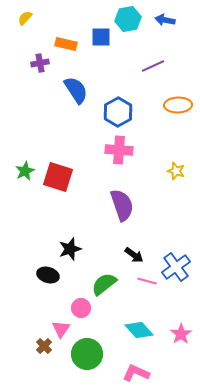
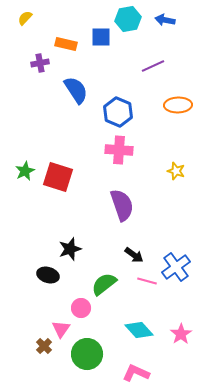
blue hexagon: rotated 8 degrees counterclockwise
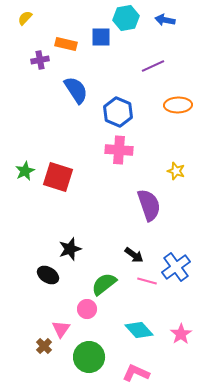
cyan hexagon: moved 2 px left, 1 px up
purple cross: moved 3 px up
purple semicircle: moved 27 px right
black ellipse: rotated 15 degrees clockwise
pink circle: moved 6 px right, 1 px down
green circle: moved 2 px right, 3 px down
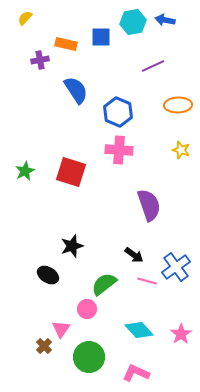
cyan hexagon: moved 7 px right, 4 px down
yellow star: moved 5 px right, 21 px up
red square: moved 13 px right, 5 px up
black star: moved 2 px right, 3 px up
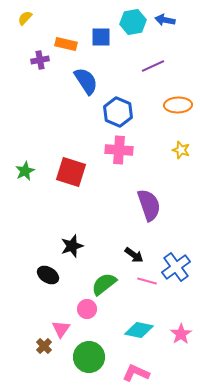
blue semicircle: moved 10 px right, 9 px up
cyan diamond: rotated 36 degrees counterclockwise
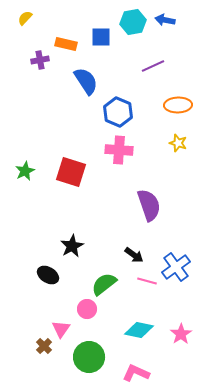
yellow star: moved 3 px left, 7 px up
black star: rotated 10 degrees counterclockwise
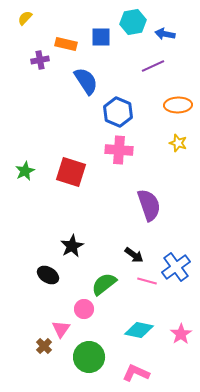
blue arrow: moved 14 px down
pink circle: moved 3 px left
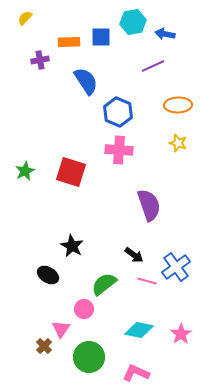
orange rectangle: moved 3 px right, 2 px up; rotated 15 degrees counterclockwise
black star: rotated 15 degrees counterclockwise
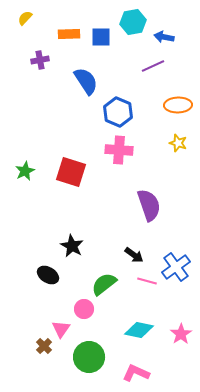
blue arrow: moved 1 px left, 3 px down
orange rectangle: moved 8 px up
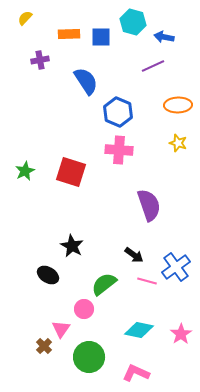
cyan hexagon: rotated 25 degrees clockwise
